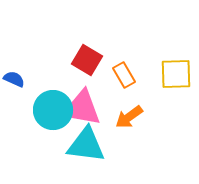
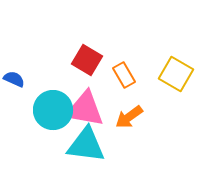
yellow square: rotated 32 degrees clockwise
pink triangle: moved 3 px right, 1 px down
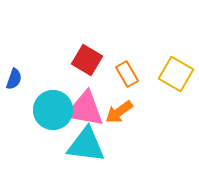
orange rectangle: moved 3 px right, 1 px up
blue semicircle: rotated 85 degrees clockwise
orange arrow: moved 10 px left, 5 px up
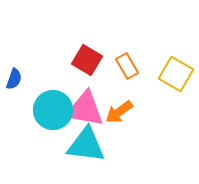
orange rectangle: moved 8 px up
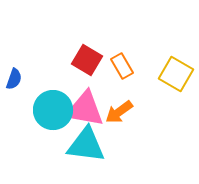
orange rectangle: moved 5 px left
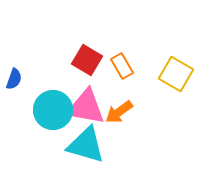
pink triangle: moved 1 px right, 2 px up
cyan triangle: rotated 9 degrees clockwise
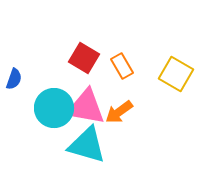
red square: moved 3 px left, 2 px up
cyan circle: moved 1 px right, 2 px up
cyan triangle: moved 1 px right
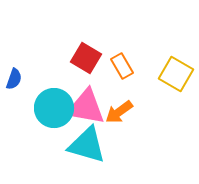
red square: moved 2 px right
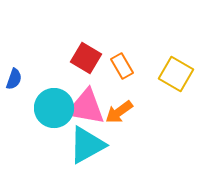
cyan triangle: rotated 45 degrees counterclockwise
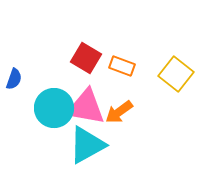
orange rectangle: rotated 40 degrees counterclockwise
yellow square: rotated 8 degrees clockwise
